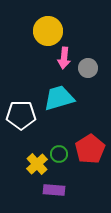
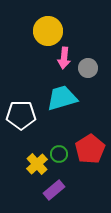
cyan trapezoid: moved 3 px right
purple rectangle: rotated 45 degrees counterclockwise
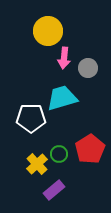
white pentagon: moved 10 px right, 3 px down
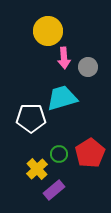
pink arrow: rotated 10 degrees counterclockwise
gray circle: moved 1 px up
red pentagon: moved 4 px down
yellow cross: moved 5 px down
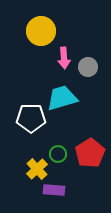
yellow circle: moved 7 px left
green circle: moved 1 px left
purple rectangle: rotated 45 degrees clockwise
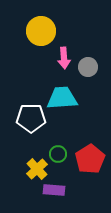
cyan trapezoid: rotated 12 degrees clockwise
red pentagon: moved 6 px down
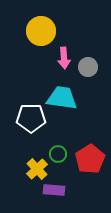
cyan trapezoid: rotated 12 degrees clockwise
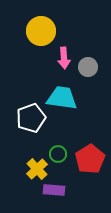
white pentagon: rotated 20 degrees counterclockwise
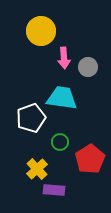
green circle: moved 2 px right, 12 px up
